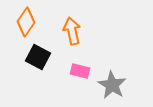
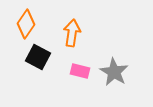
orange diamond: moved 2 px down
orange arrow: moved 2 px down; rotated 20 degrees clockwise
gray star: moved 2 px right, 13 px up
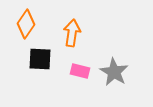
black square: moved 2 px right, 2 px down; rotated 25 degrees counterclockwise
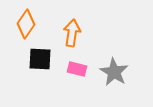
pink rectangle: moved 3 px left, 2 px up
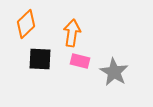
orange diamond: rotated 12 degrees clockwise
pink rectangle: moved 3 px right, 8 px up
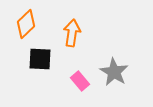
pink rectangle: moved 20 px down; rotated 36 degrees clockwise
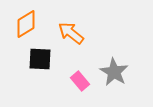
orange diamond: rotated 12 degrees clockwise
orange arrow: moved 1 px left; rotated 60 degrees counterclockwise
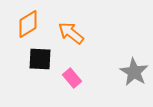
orange diamond: moved 2 px right
gray star: moved 20 px right
pink rectangle: moved 8 px left, 3 px up
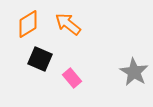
orange arrow: moved 3 px left, 9 px up
black square: rotated 20 degrees clockwise
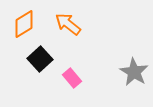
orange diamond: moved 4 px left
black square: rotated 25 degrees clockwise
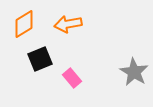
orange arrow: rotated 48 degrees counterclockwise
black square: rotated 20 degrees clockwise
